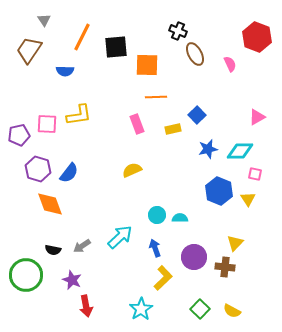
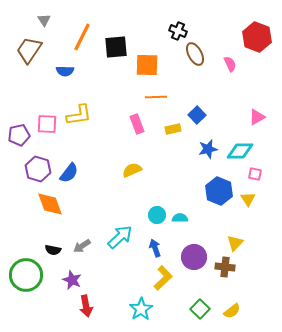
yellow semicircle at (232, 311): rotated 66 degrees counterclockwise
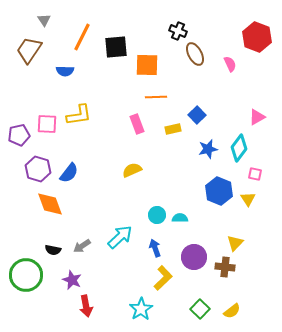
cyan diamond at (240, 151): moved 1 px left, 3 px up; rotated 52 degrees counterclockwise
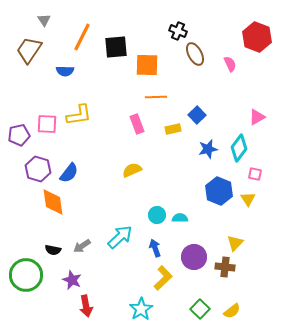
orange diamond at (50, 204): moved 3 px right, 2 px up; rotated 12 degrees clockwise
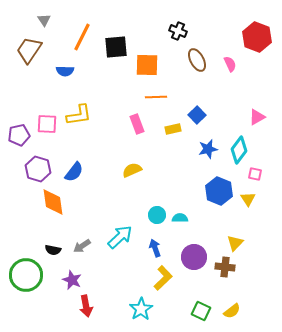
brown ellipse at (195, 54): moved 2 px right, 6 px down
cyan diamond at (239, 148): moved 2 px down
blue semicircle at (69, 173): moved 5 px right, 1 px up
green square at (200, 309): moved 1 px right, 2 px down; rotated 18 degrees counterclockwise
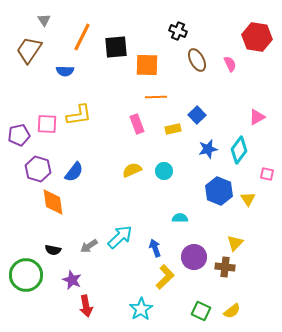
red hexagon at (257, 37): rotated 12 degrees counterclockwise
pink square at (255, 174): moved 12 px right
cyan circle at (157, 215): moved 7 px right, 44 px up
gray arrow at (82, 246): moved 7 px right
yellow L-shape at (163, 278): moved 2 px right, 1 px up
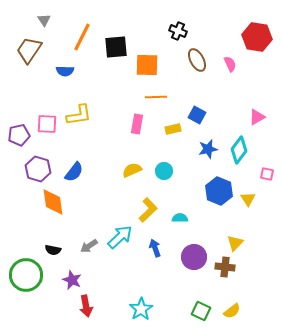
blue square at (197, 115): rotated 18 degrees counterclockwise
pink rectangle at (137, 124): rotated 30 degrees clockwise
yellow L-shape at (165, 277): moved 17 px left, 67 px up
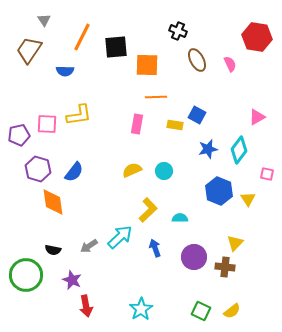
yellow rectangle at (173, 129): moved 2 px right, 4 px up; rotated 21 degrees clockwise
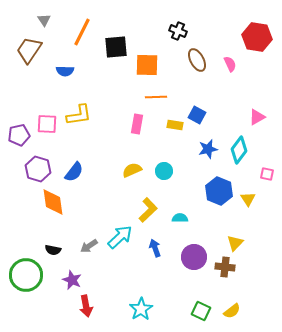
orange line at (82, 37): moved 5 px up
